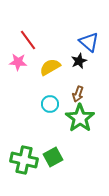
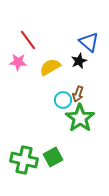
cyan circle: moved 13 px right, 4 px up
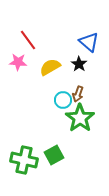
black star: moved 3 px down; rotated 14 degrees counterclockwise
green square: moved 1 px right, 2 px up
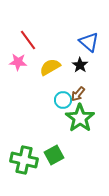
black star: moved 1 px right, 1 px down
brown arrow: rotated 21 degrees clockwise
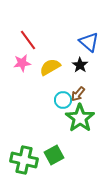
pink star: moved 4 px right, 1 px down; rotated 12 degrees counterclockwise
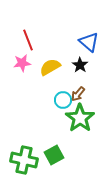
red line: rotated 15 degrees clockwise
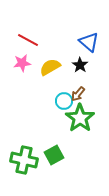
red line: rotated 40 degrees counterclockwise
cyan circle: moved 1 px right, 1 px down
